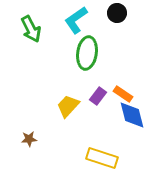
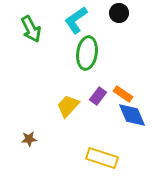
black circle: moved 2 px right
blue diamond: rotated 8 degrees counterclockwise
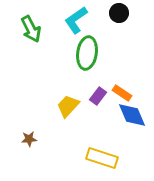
orange rectangle: moved 1 px left, 1 px up
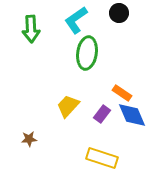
green arrow: rotated 24 degrees clockwise
purple rectangle: moved 4 px right, 18 px down
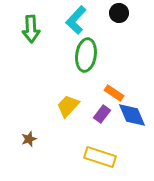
cyan L-shape: rotated 12 degrees counterclockwise
green ellipse: moved 1 px left, 2 px down
orange rectangle: moved 8 px left
brown star: rotated 14 degrees counterclockwise
yellow rectangle: moved 2 px left, 1 px up
